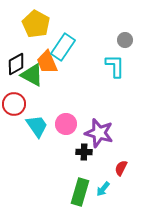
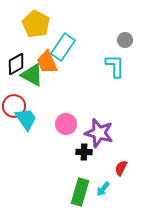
red circle: moved 2 px down
cyan trapezoid: moved 11 px left, 7 px up
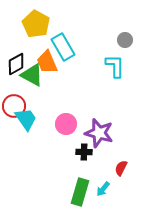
cyan rectangle: rotated 64 degrees counterclockwise
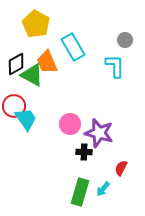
cyan rectangle: moved 10 px right
pink circle: moved 4 px right
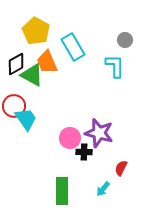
yellow pentagon: moved 7 px down
pink circle: moved 14 px down
green rectangle: moved 18 px left, 1 px up; rotated 16 degrees counterclockwise
